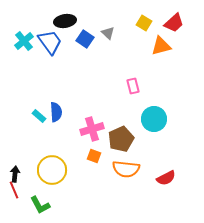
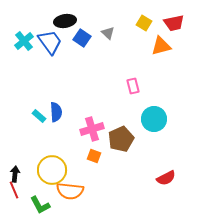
red trapezoid: rotated 30 degrees clockwise
blue square: moved 3 px left, 1 px up
orange semicircle: moved 56 px left, 22 px down
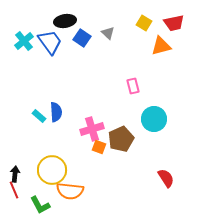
orange square: moved 5 px right, 9 px up
red semicircle: rotated 96 degrees counterclockwise
